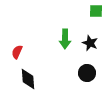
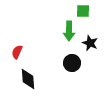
green square: moved 13 px left
green arrow: moved 4 px right, 8 px up
black circle: moved 15 px left, 10 px up
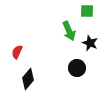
green square: moved 4 px right
green arrow: rotated 24 degrees counterclockwise
black circle: moved 5 px right, 5 px down
black diamond: rotated 45 degrees clockwise
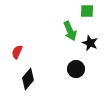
green arrow: moved 1 px right
black circle: moved 1 px left, 1 px down
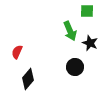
black circle: moved 1 px left, 2 px up
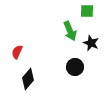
black star: moved 1 px right
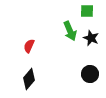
black star: moved 5 px up
red semicircle: moved 12 px right, 6 px up
black circle: moved 15 px right, 7 px down
black diamond: moved 1 px right
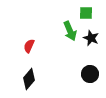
green square: moved 1 px left, 2 px down
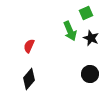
green square: rotated 24 degrees counterclockwise
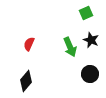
green arrow: moved 16 px down
black star: moved 2 px down
red semicircle: moved 2 px up
black diamond: moved 3 px left, 2 px down
